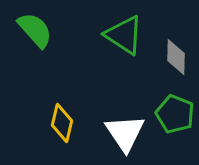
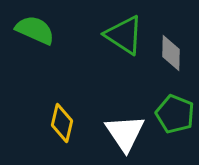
green semicircle: rotated 24 degrees counterclockwise
gray diamond: moved 5 px left, 4 px up
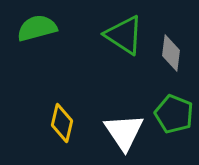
green semicircle: moved 2 px right, 2 px up; rotated 39 degrees counterclockwise
gray diamond: rotated 6 degrees clockwise
green pentagon: moved 1 px left
white triangle: moved 1 px left, 1 px up
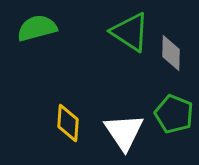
green triangle: moved 6 px right, 3 px up
gray diamond: rotated 6 degrees counterclockwise
yellow diamond: moved 6 px right; rotated 9 degrees counterclockwise
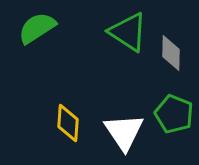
green semicircle: rotated 18 degrees counterclockwise
green triangle: moved 2 px left
